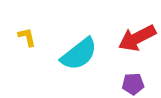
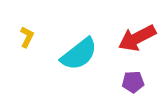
yellow L-shape: rotated 40 degrees clockwise
purple pentagon: moved 2 px up
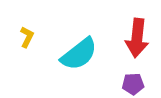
red arrow: rotated 57 degrees counterclockwise
purple pentagon: moved 2 px down
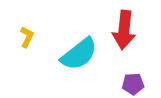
red arrow: moved 13 px left, 8 px up
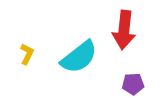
yellow L-shape: moved 17 px down
cyan semicircle: moved 3 px down
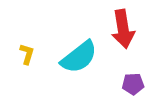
red arrow: moved 1 px left, 1 px up; rotated 15 degrees counterclockwise
yellow L-shape: rotated 10 degrees counterclockwise
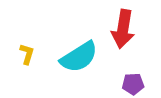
red arrow: rotated 18 degrees clockwise
cyan semicircle: rotated 6 degrees clockwise
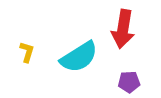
yellow L-shape: moved 2 px up
purple pentagon: moved 4 px left, 2 px up
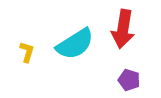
cyan semicircle: moved 4 px left, 13 px up
purple pentagon: moved 2 px up; rotated 20 degrees clockwise
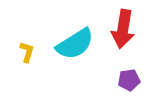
purple pentagon: rotated 25 degrees counterclockwise
